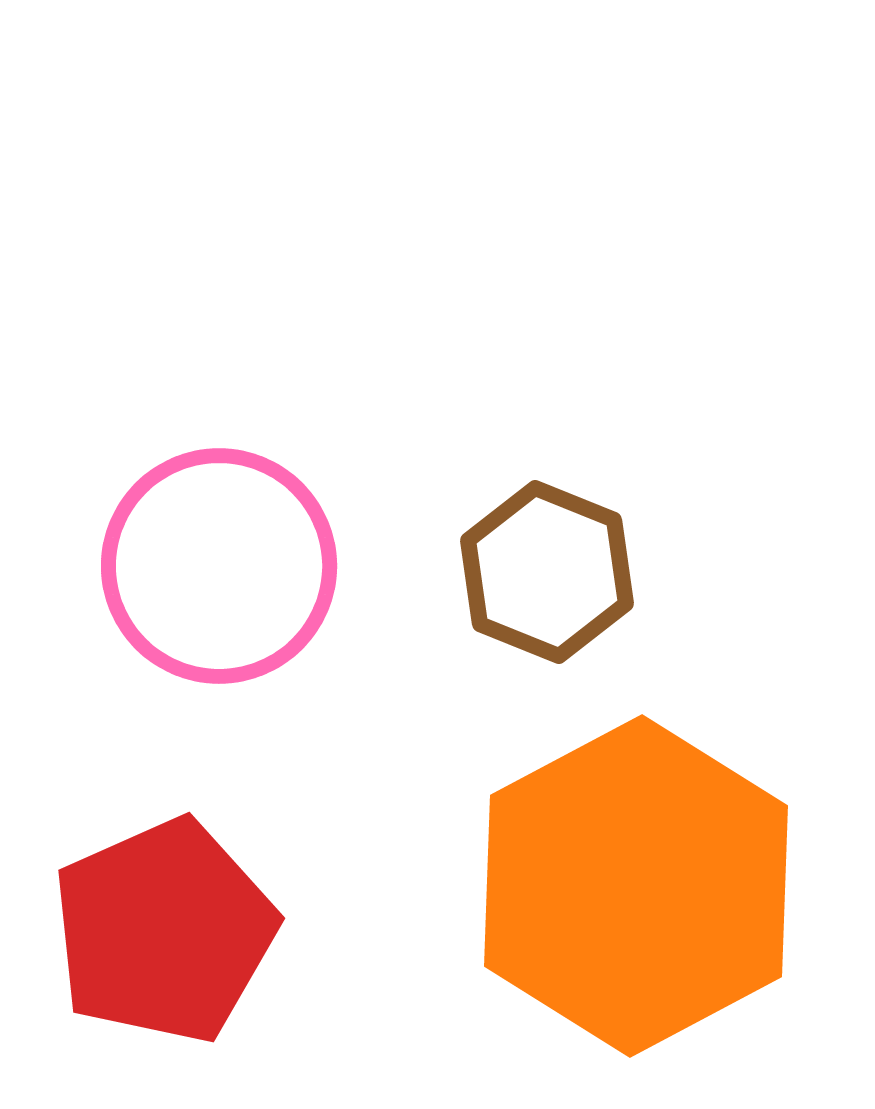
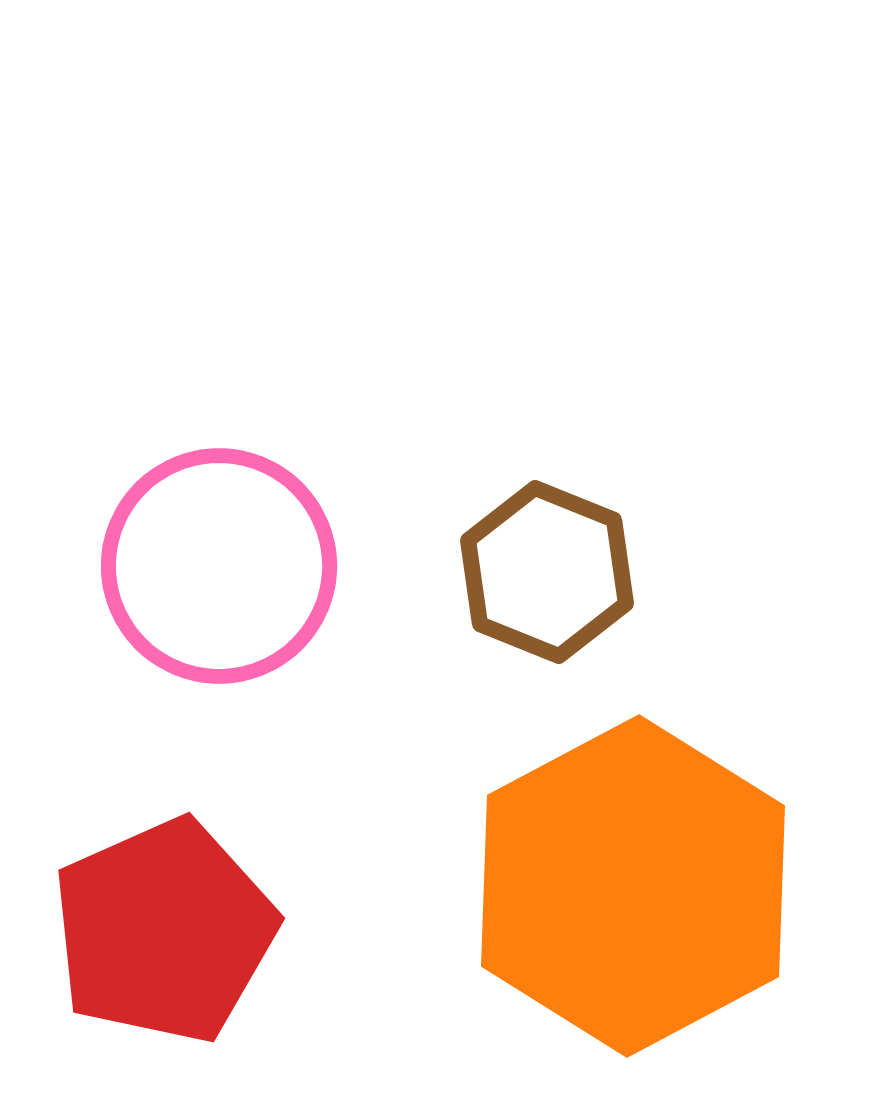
orange hexagon: moved 3 px left
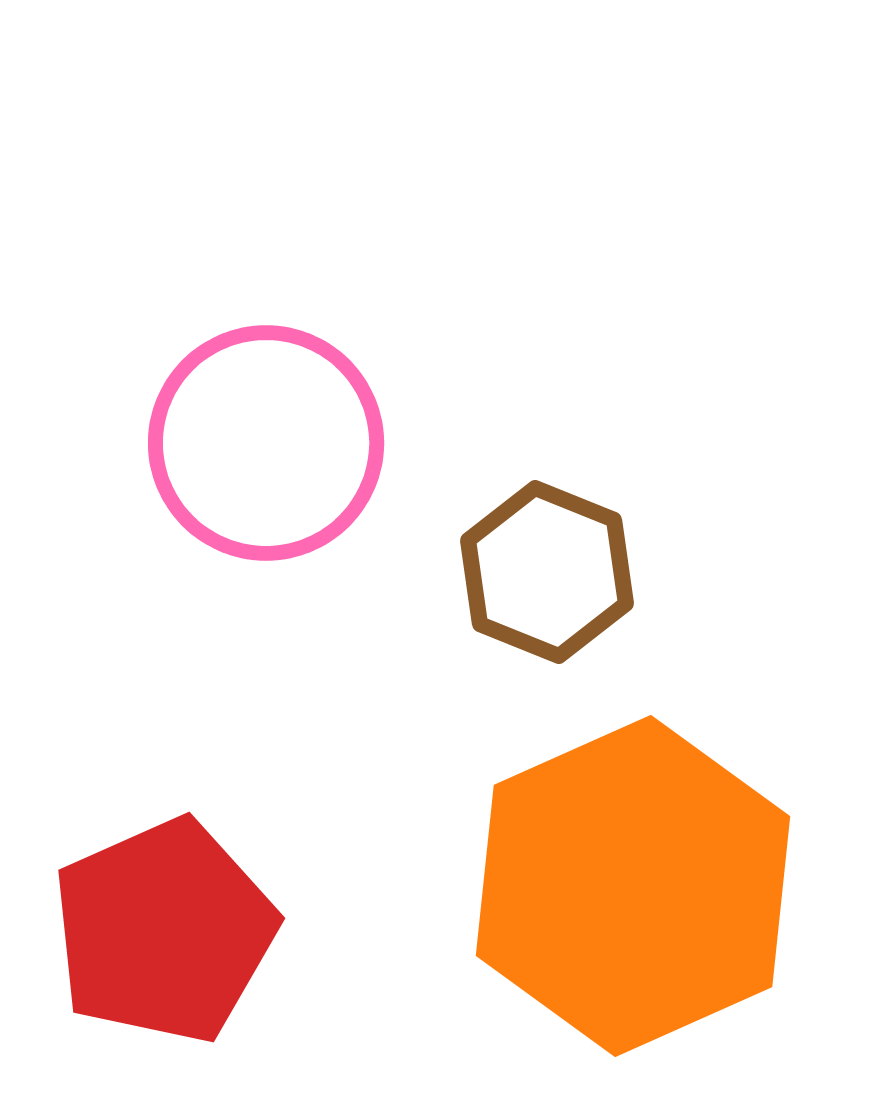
pink circle: moved 47 px right, 123 px up
orange hexagon: rotated 4 degrees clockwise
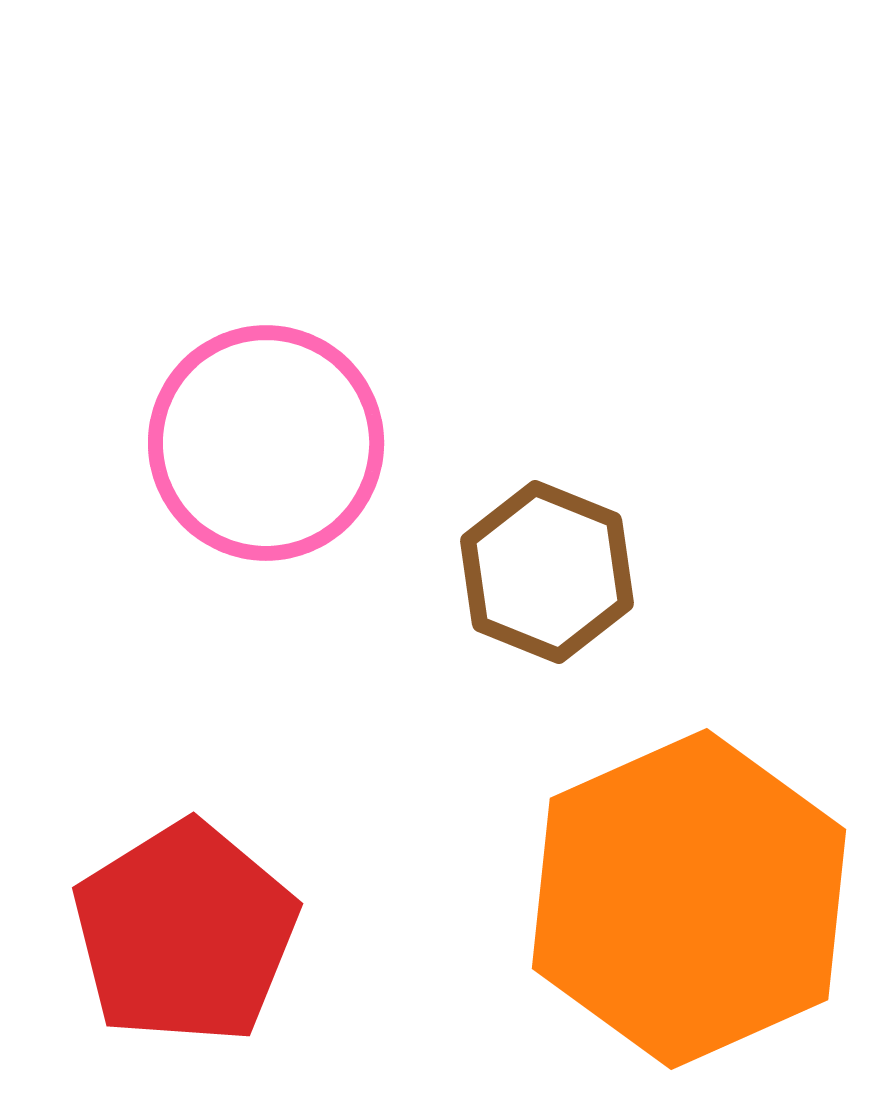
orange hexagon: moved 56 px right, 13 px down
red pentagon: moved 21 px right, 2 px down; rotated 8 degrees counterclockwise
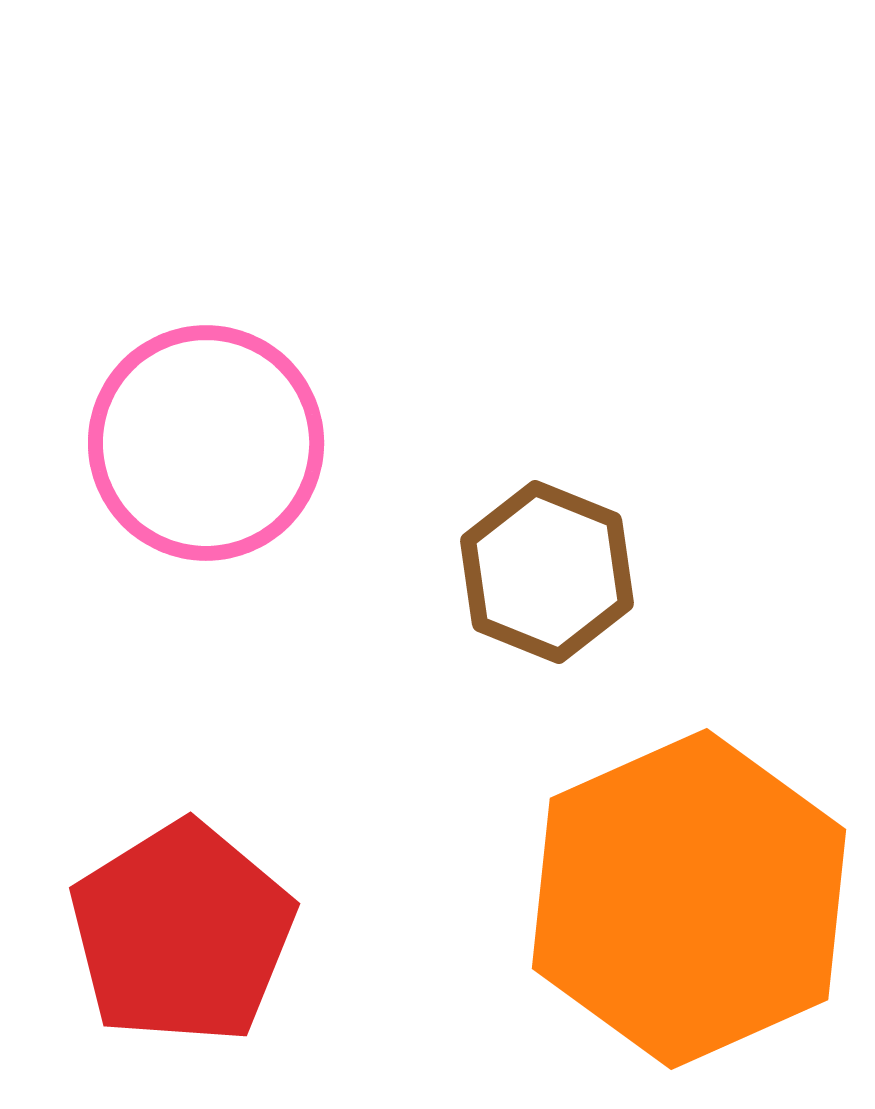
pink circle: moved 60 px left
red pentagon: moved 3 px left
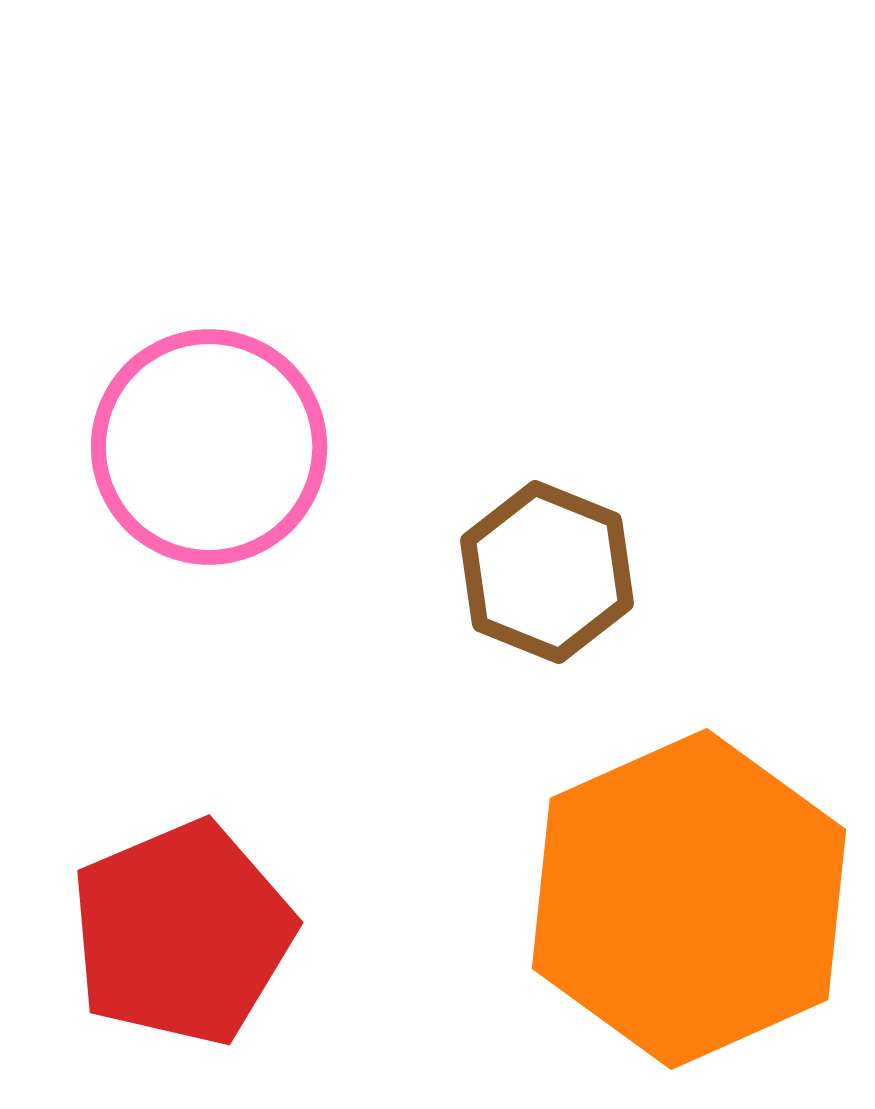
pink circle: moved 3 px right, 4 px down
red pentagon: rotated 9 degrees clockwise
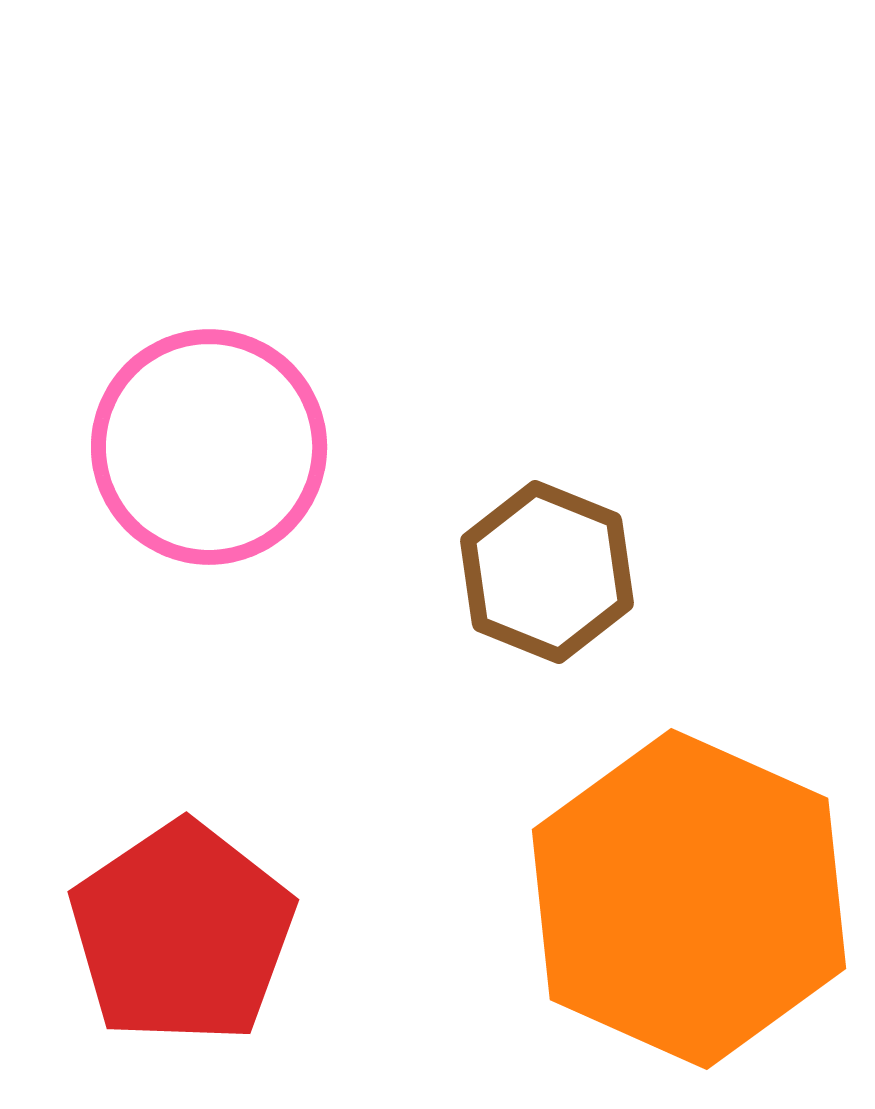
orange hexagon: rotated 12 degrees counterclockwise
red pentagon: rotated 11 degrees counterclockwise
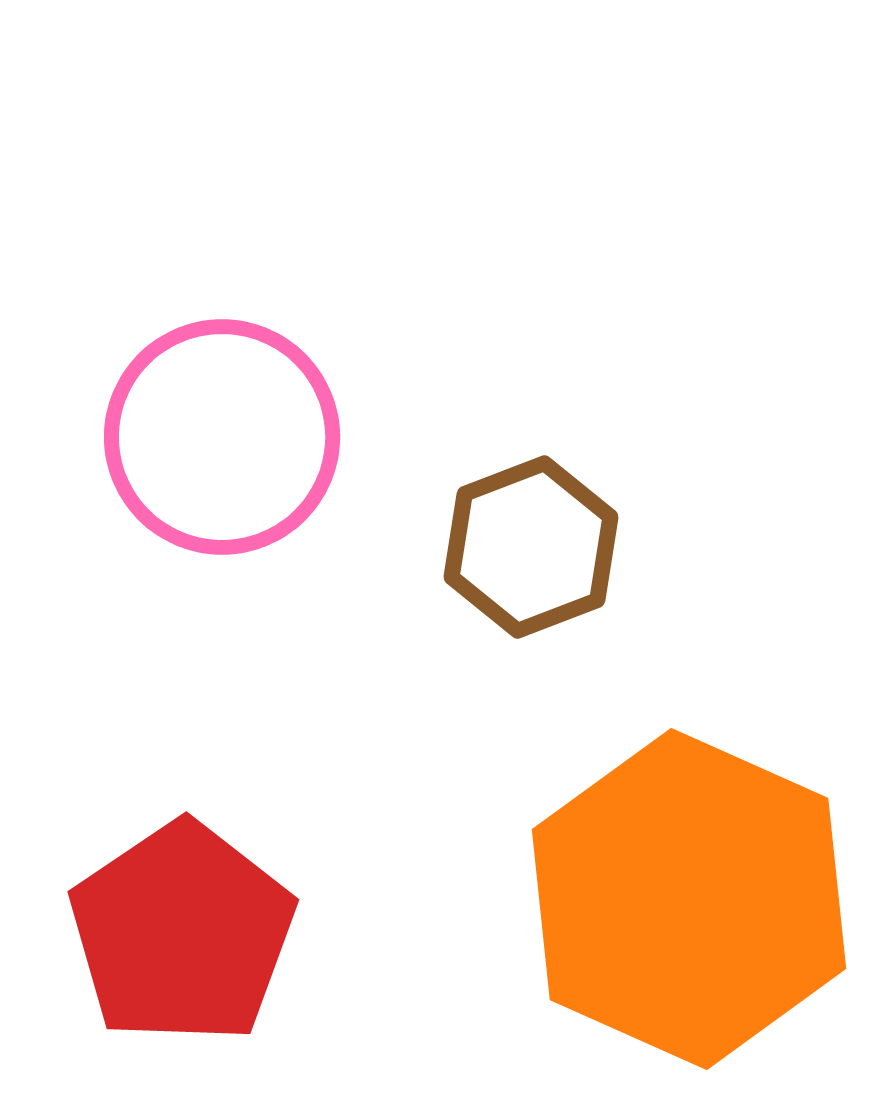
pink circle: moved 13 px right, 10 px up
brown hexagon: moved 16 px left, 25 px up; rotated 17 degrees clockwise
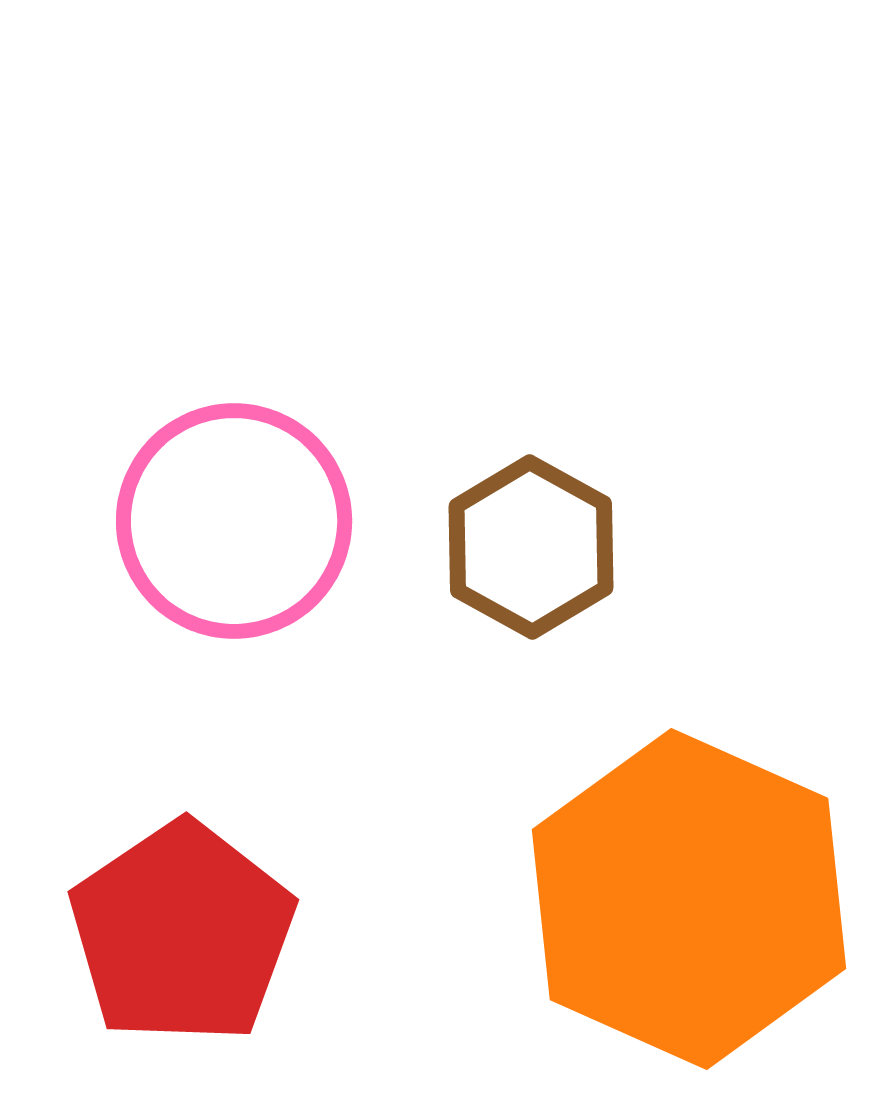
pink circle: moved 12 px right, 84 px down
brown hexagon: rotated 10 degrees counterclockwise
